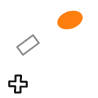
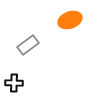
black cross: moved 4 px left, 1 px up
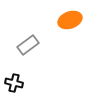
black cross: rotated 12 degrees clockwise
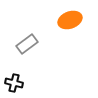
gray rectangle: moved 1 px left, 1 px up
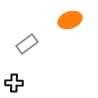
black cross: rotated 12 degrees counterclockwise
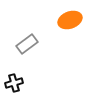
black cross: rotated 18 degrees counterclockwise
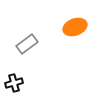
orange ellipse: moved 5 px right, 7 px down
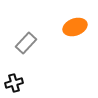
gray rectangle: moved 1 px left, 1 px up; rotated 10 degrees counterclockwise
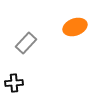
black cross: rotated 12 degrees clockwise
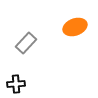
black cross: moved 2 px right, 1 px down
